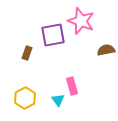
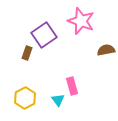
purple square: moved 9 px left; rotated 25 degrees counterclockwise
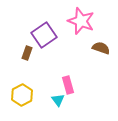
brown semicircle: moved 5 px left, 2 px up; rotated 30 degrees clockwise
pink rectangle: moved 4 px left, 1 px up
yellow hexagon: moved 3 px left, 3 px up
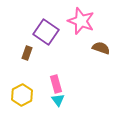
purple square: moved 2 px right, 3 px up; rotated 20 degrees counterclockwise
pink rectangle: moved 12 px left, 1 px up
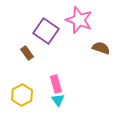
pink star: moved 2 px left, 1 px up
purple square: moved 1 px up
brown rectangle: rotated 56 degrees counterclockwise
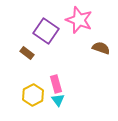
brown rectangle: rotated 16 degrees counterclockwise
yellow hexagon: moved 11 px right
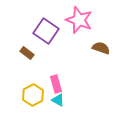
cyan triangle: rotated 24 degrees counterclockwise
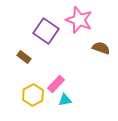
brown rectangle: moved 3 px left, 4 px down
pink rectangle: rotated 60 degrees clockwise
cyan triangle: moved 7 px right; rotated 40 degrees counterclockwise
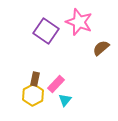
pink star: moved 2 px down
brown semicircle: rotated 60 degrees counterclockwise
brown rectangle: moved 11 px right, 22 px down; rotated 64 degrees clockwise
cyan triangle: rotated 40 degrees counterclockwise
